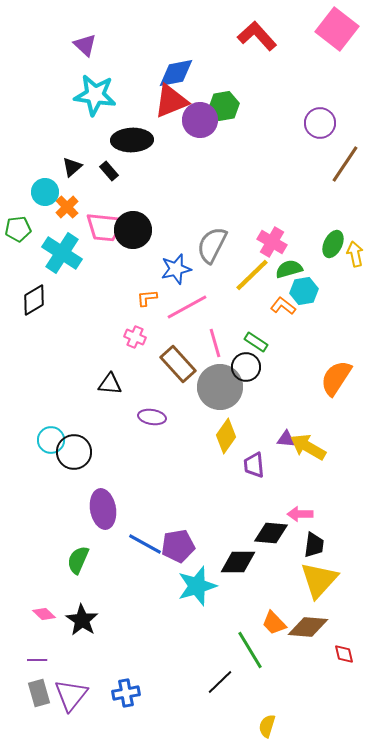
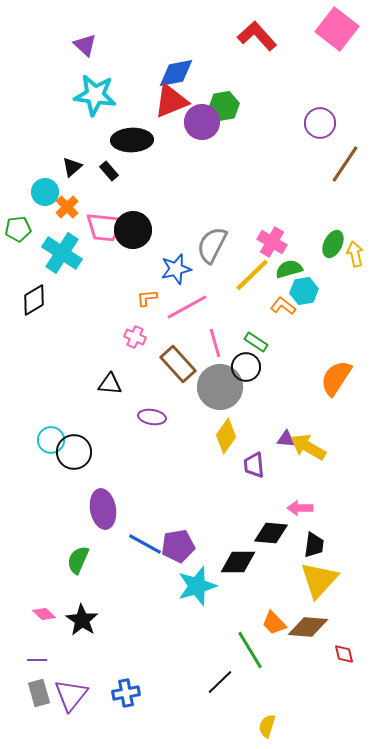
purple circle at (200, 120): moved 2 px right, 2 px down
pink arrow at (300, 514): moved 6 px up
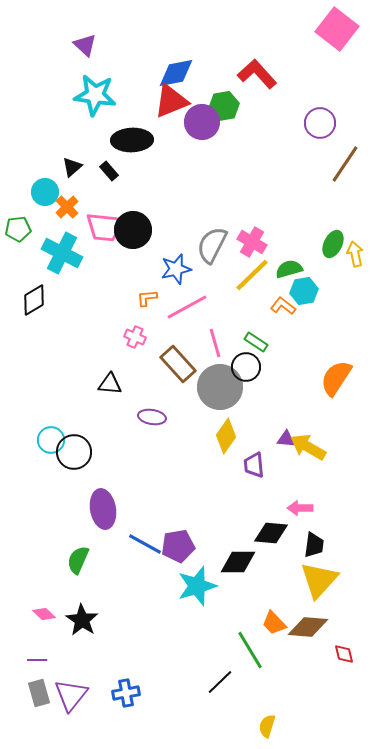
red L-shape at (257, 36): moved 38 px down
pink cross at (272, 242): moved 20 px left
cyan cross at (62, 253): rotated 6 degrees counterclockwise
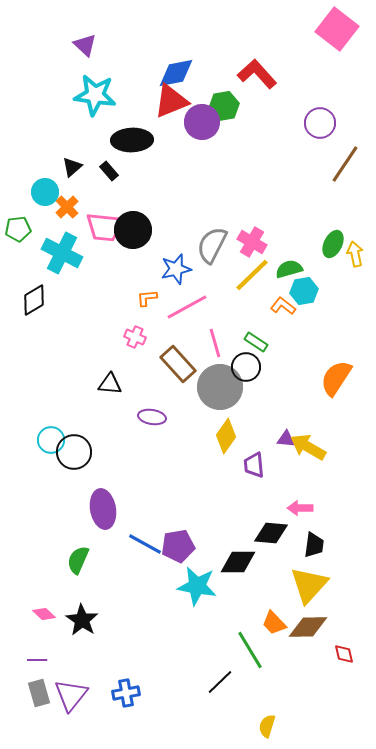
yellow triangle at (319, 580): moved 10 px left, 5 px down
cyan star at (197, 586): rotated 27 degrees clockwise
brown diamond at (308, 627): rotated 6 degrees counterclockwise
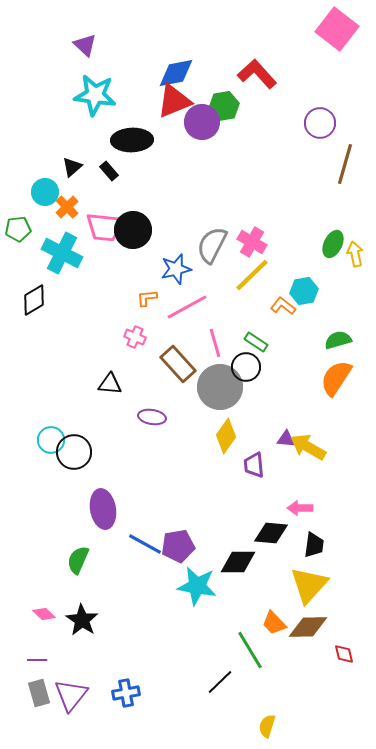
red triangle at (171, 101): moved 3 px right
brown line at (345, 164): rotated 18 degrees counterclockwise
green semicircle at (289, 269): moved 49 px right, 71 px down
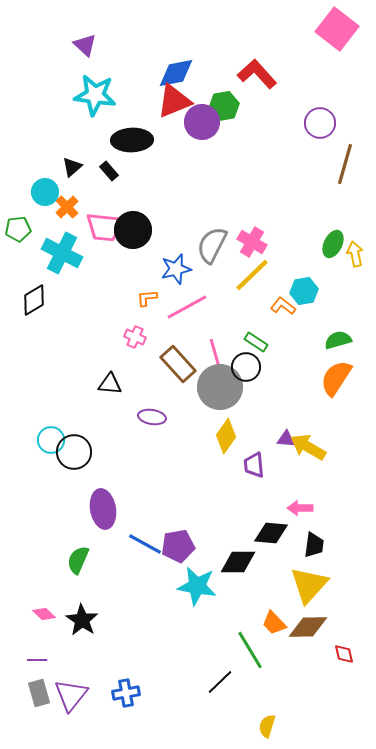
pink line at (215, 343): moved 10 px down
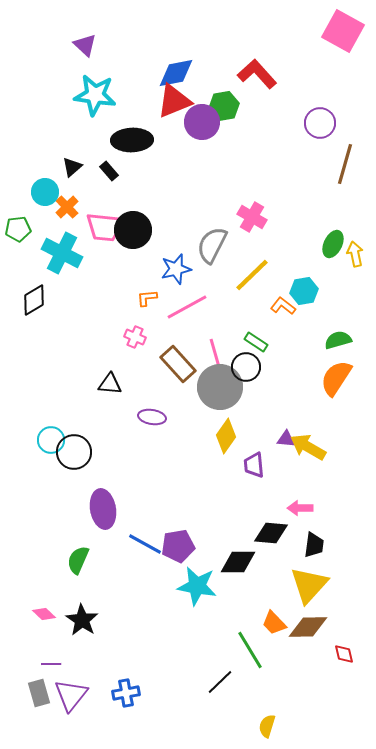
pink square at (337, 29): moved 6 px right, 2 px down; rotated 9 degrees counterclockwise
pink cross at (252, 242): moved 25 px up
purple line at (37, 660): moved 14 px right, 4 px down
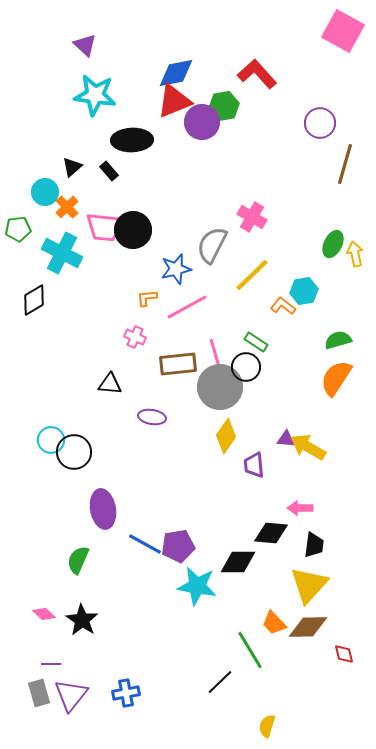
brown rectangle at (178, 364): rotated 54 degrees counterclockwise
